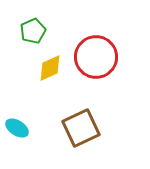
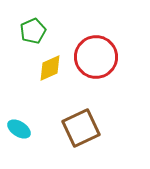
cyan ellipse: moved 2 px right, 1 px down
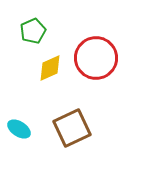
red circle: moved 1 px down
brown square: moved 9 px left
